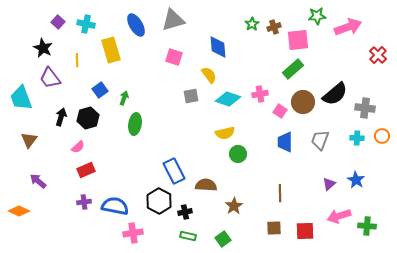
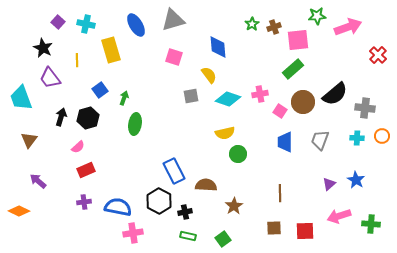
blue semicircle at (115, 206): moved 3 px right, 1 px down
green cross at (367, 226): moved 4 px right, 2 px up
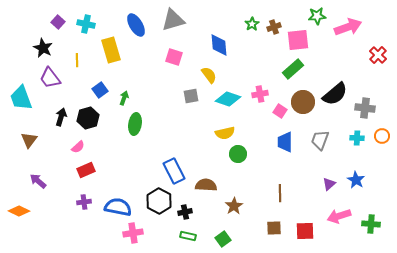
blue diamond at (218, 47): moved 1 px right, 2 px up
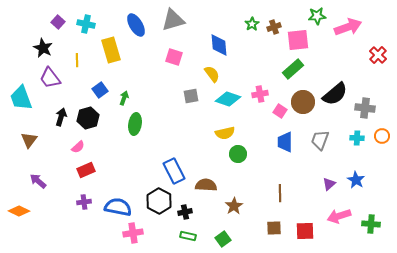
yellow semicircle at (209, 75): moved 3 px right, 1 px up
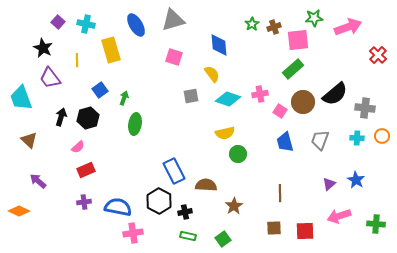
green star at (317, 16): moved 3 px left, 2 px down
brown triangle at (29, 140): rotated 24 degrees counterclockwise
blue trapezoid at (285, 142): rotated 15 degrees counterclockwise
green cross at (371, 224): moved 5 px right
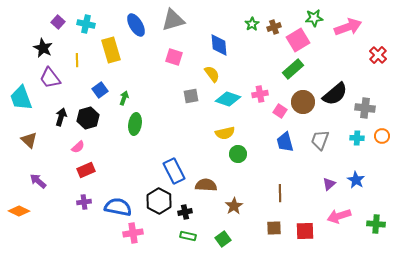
pink square at (298, 40): rotated 25 degrees counterclockwise
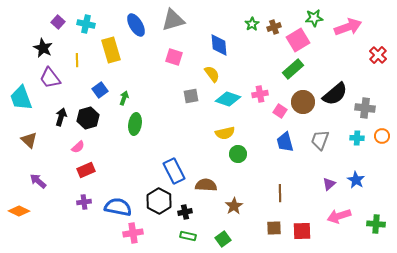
red square at (305, 231): moved 3 px left
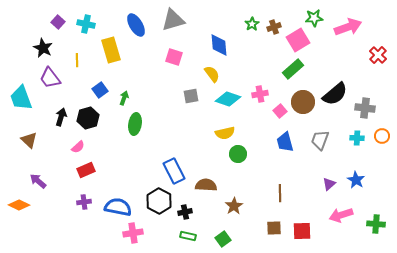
pink square at (280, 111): rotated 16 degrees clockwise
orange diamond at (19, 211): moved 6 px up
pink arrow at (339, 216): moved 2 px right, 1 px up
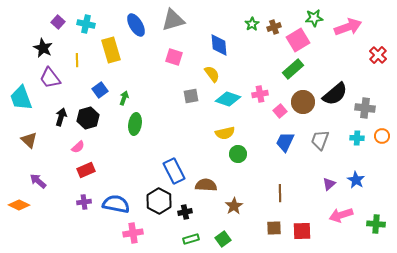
blue trapezoid at (285, 142): rotated 40 degrees clockwise
blue semicircle at (118, 207): moved 2 px left, 3 px up
green rectangle at (188, 236): moved 3 px right, 3 px down; rotated 28 degrees counterclockwise
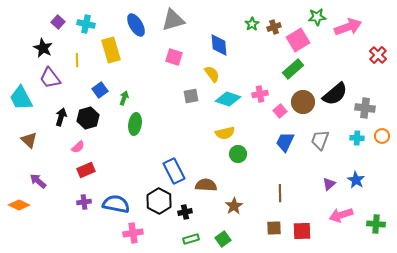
green star at (314, 18): moved 3 px right, 1 px up
cyan trapezoid at (21, 98): rotated 8 degrees counterclockwise
